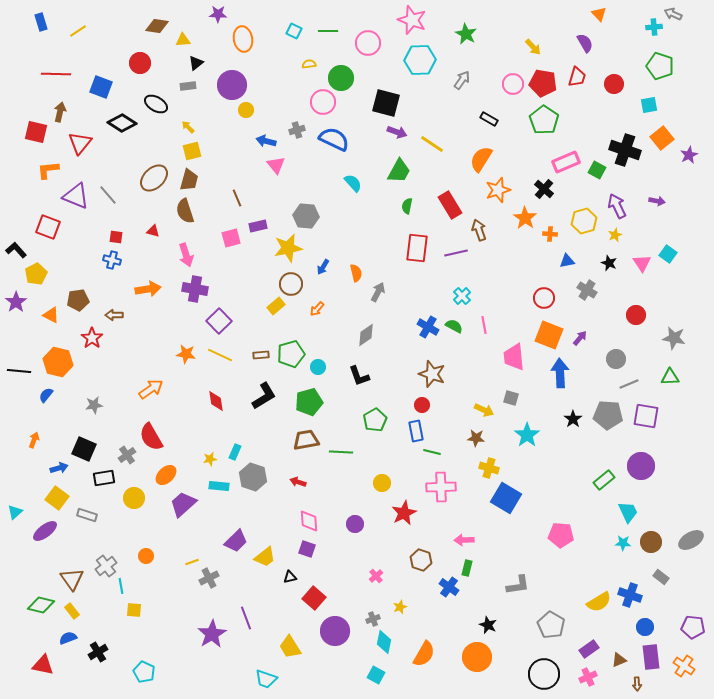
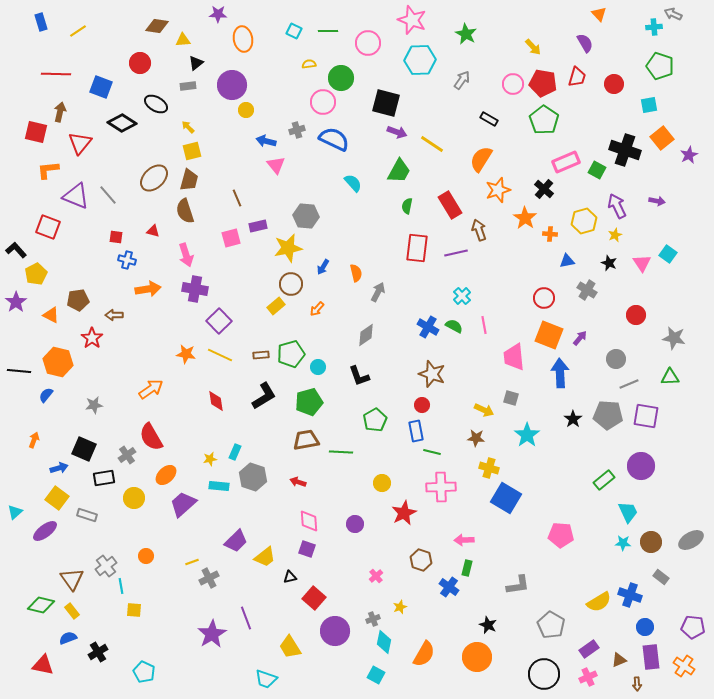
blue cross at (112, 260): moved 15 px right
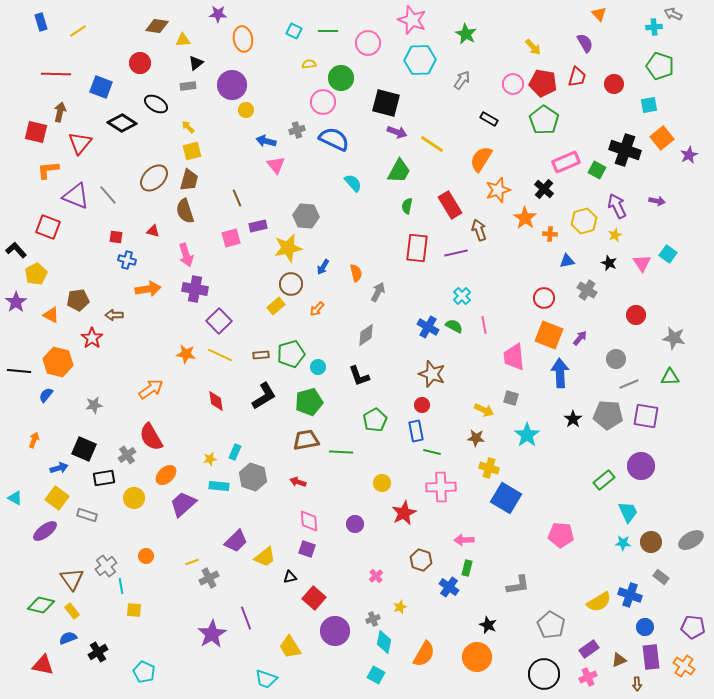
cyan triangle at (15, 512): moved 14 px up; rotated 49 degrees counterclockwise
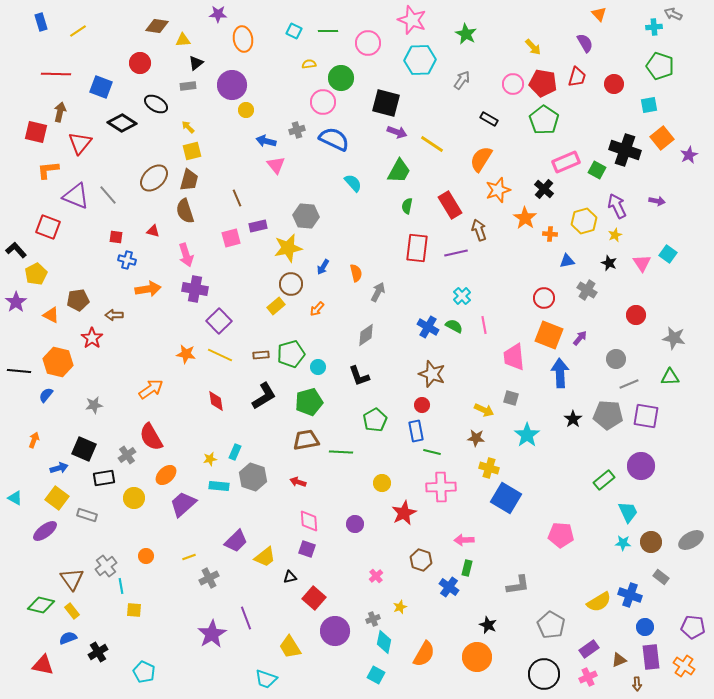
yellow line at (192, 562): moved 3 px left, 5 px up
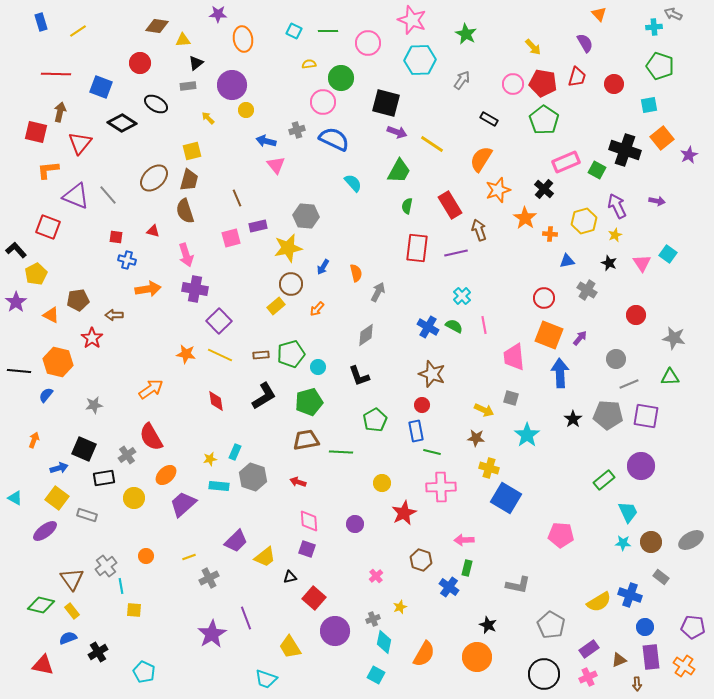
yellow arrow at (188, 127): moved 20 px right, 9 px up
gray L-shape at (518, 585): rotated 20 degrees clockwise
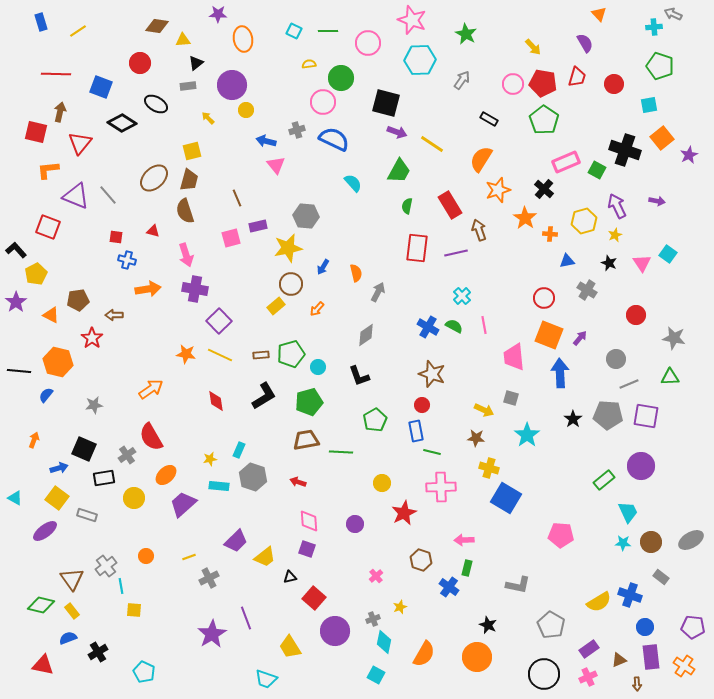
cyan rectangle at (235, 452): moved 4 px right, 2 px up
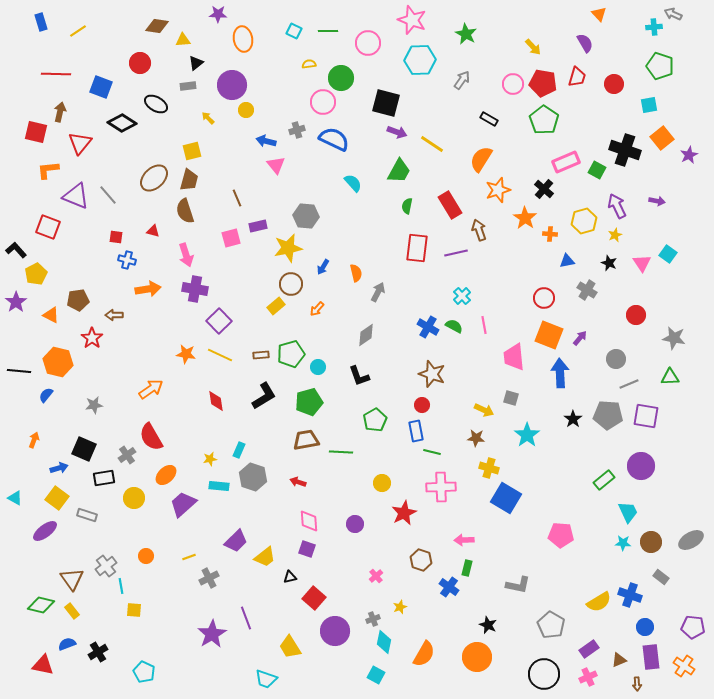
blue semicircle at (68, 638): moved 1 px left, 6 px down
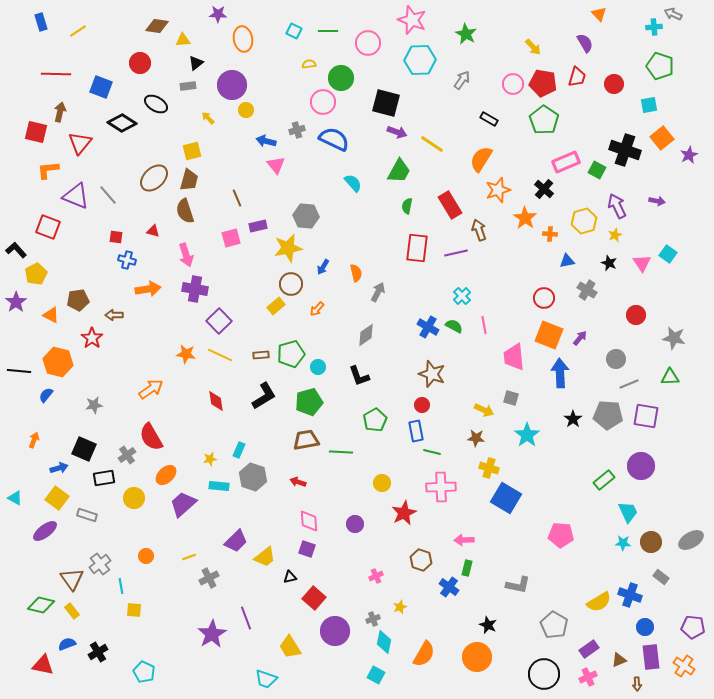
gray cross at (106, 566): moved 6 px left, 2 px up
pink cross at (376, 576): rotated 16 degrees clockwise
gray pentagon at (551, 625): moved 3 px right
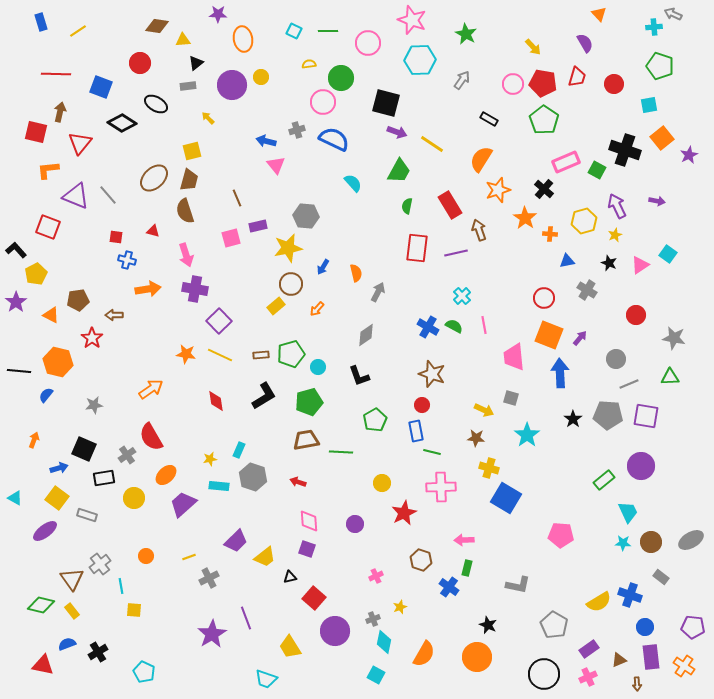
yellow circle at (246, 110): moved 15 px right, 33 px up
pink triangle at (642, 263): moved 2 px left, 2 px down; rotated 30 degrees clockwise
